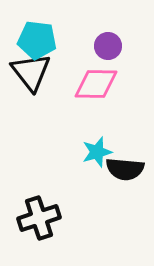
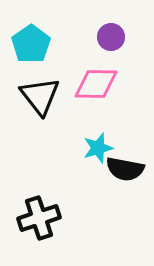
cyan pentagon: moved 6 px left, 4 px down; rotated 30 degrees clockwise
purple circle: moved 3 px right, 9 px up
black triangle: moved 9 px right, 24 px down
cyan star: moved 1 px right, 4 px up
black semicircle: rotated 6 degrees clockwise
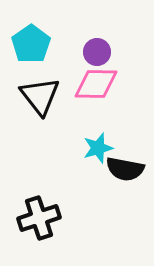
purple circle: moved 14 px left, 15 px down
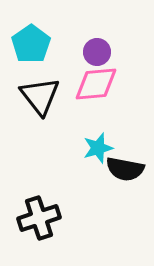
pink diamond: rotated 6 degrees counterclockwise
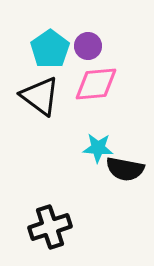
cyan pentagon: moved 19 px right, 5 px down
purple circle: moved 9 px left, 6 px up
black triangle: rotated 15 degrees counterclockwise
cyan star: rotated 20 degrees clockwise
black cross: moved 11 px right, 9 px down
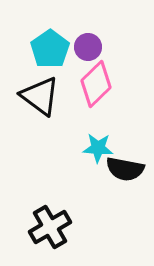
purple circle: moved 1 px down
pink diamond: rotated 39 degrees counterclockwise
black cross: rotated 12 degrees counterclockwise
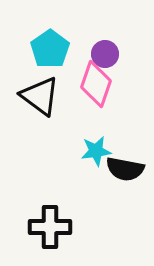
purple circle: moved 17 px right, 7 px down
pink diamond: rotated 27 degrees counterclockwise
cyan star: moved 2 px left, 3 px down; rotated 12 degrees counterclockwise
black cross: rotated 30 degrees clockwise
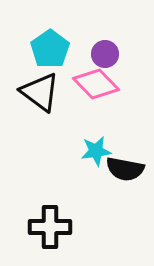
pink diamond: rotated 63 degrees counterclockwise
black triangle: moved 4 px up
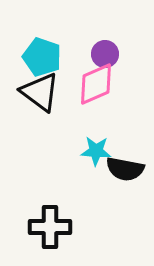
cyan pentagon: moved 8 px left, 8 px down; rotated 18 degrees counterclockwise
pink diamond: rotated 69 degrees counterclockwise
cyan star: rotated 12 degrees clockwise
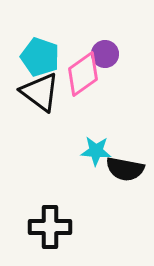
cyan pentagon: moved 2 px left
pink diamond: moved 13 px left, 10 px up; rotated 12 degrees counterclockwise
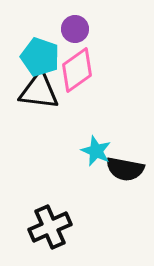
purple circle: moved 30 px left, 25 px up
pink diamond: moved 6 px left, 4 px up
black triangle: moved 1 px left, 1 px up; rotated 30 degrees counterclockwise
cyan star: rotated 20 degrees clockwise
black cross: rotated 24 degrees counterclockwise
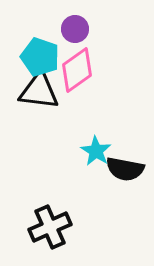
cyan star: rotated 8 degrees clockwise
